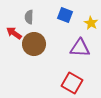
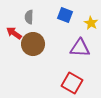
brown circle: moved 1 px left
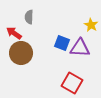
blue square: moved 3 px left, 28 px down
yellow star: moved 2 px down
brown circle: moved 12 px left, 9 px down
